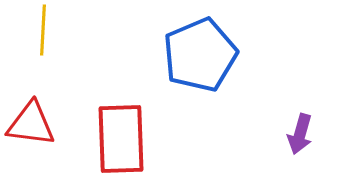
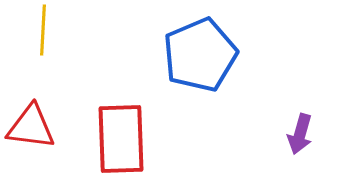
red triangle: moved 3 px down
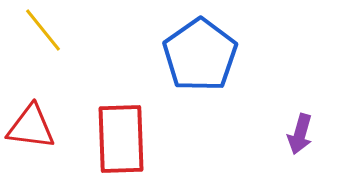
yellow line: rotated 42 degrees counterclockwise
blue pentagon: rotated 12 degrees counterclockwise
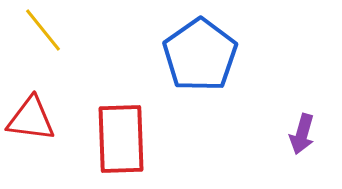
red triangle: moved 8 px up
purple arrow: moved 2 px right
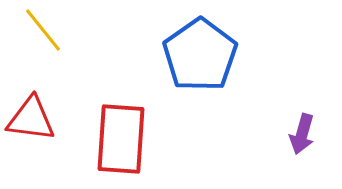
red rectangle: rotated 6 degrees clockwise
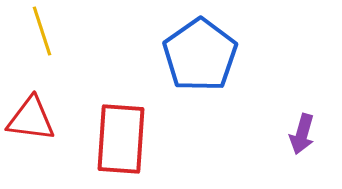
yellow line: moved 1 px left, 1 px down; rotated 21 degrees clockwise
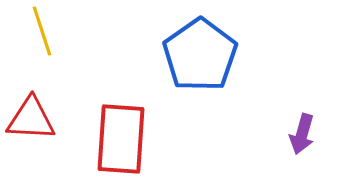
red triangle: rotated 4 degrees counterclockwise
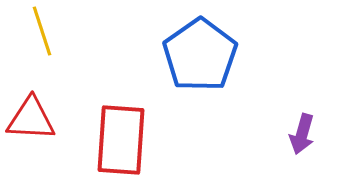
red rectangle: moved 1 px down
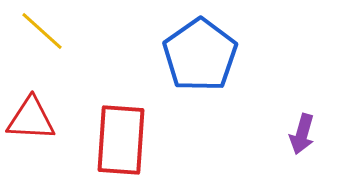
yellow line: rotated 30 degrees counterclockwise
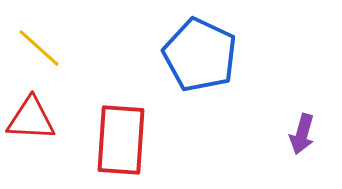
yellow line: moved 3 px left, 17 px down
blue pentagon: rotated 12 degrees counterclockwise
